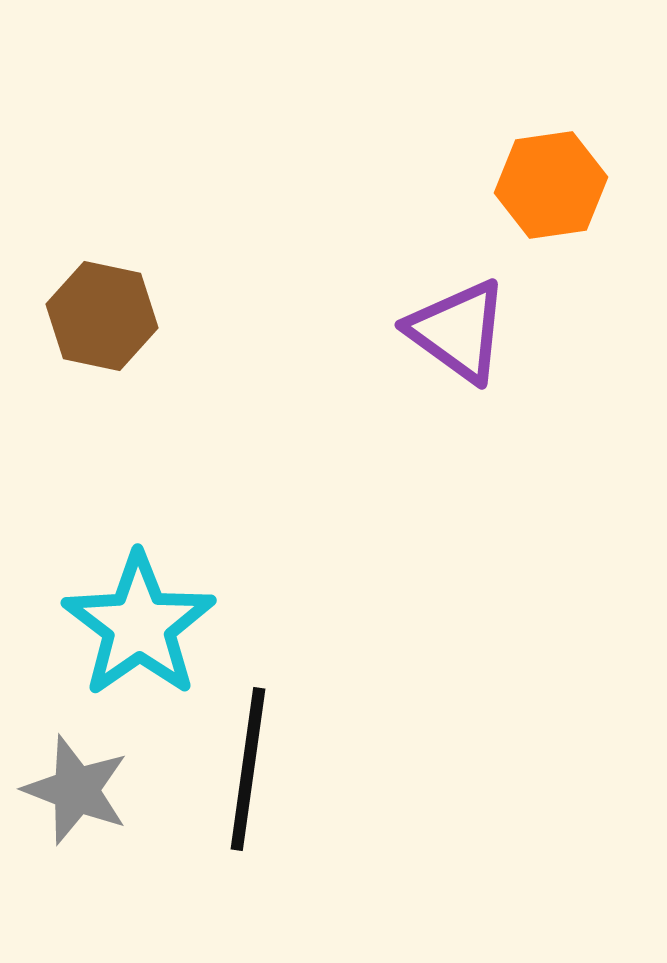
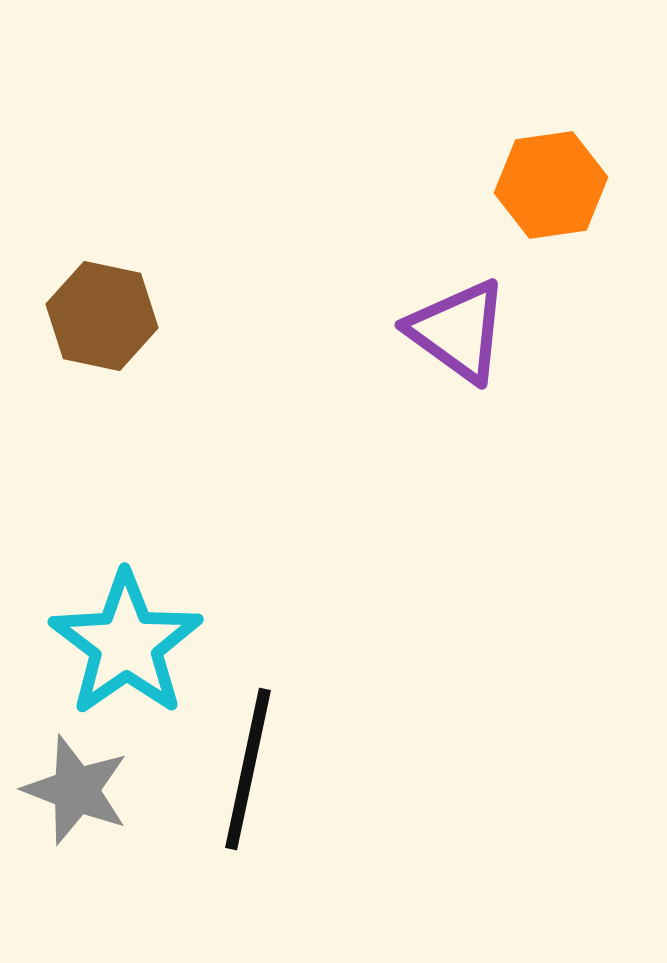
cyan star: moved 13 px left, 19 px down
black line: rotated 4 degrees clockwise
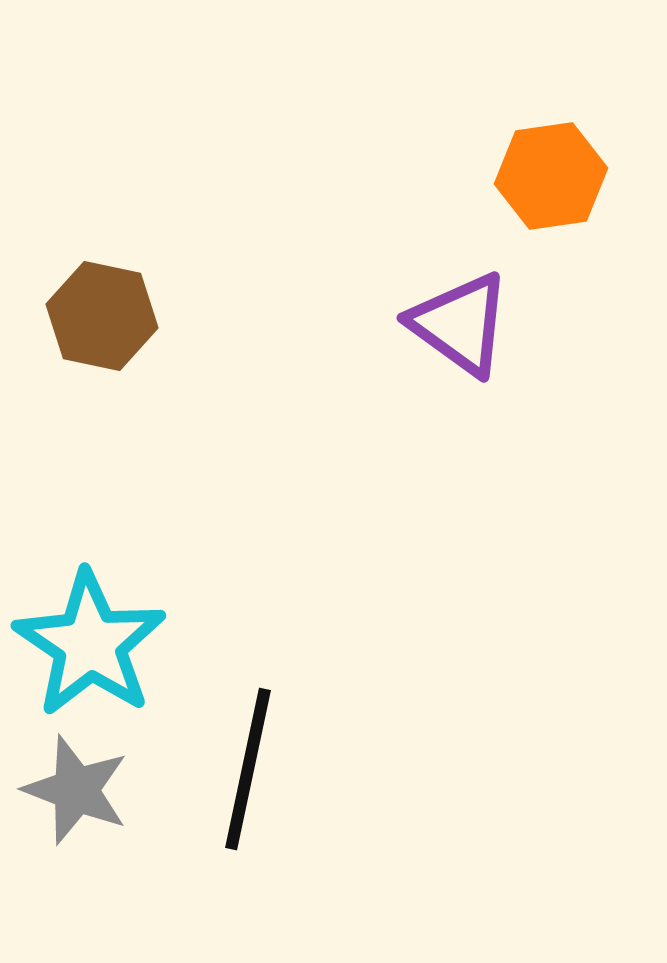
orange hexagon: moved 9 px up
purple triangle: moved 2 px right, 7 px up
cyan star: moved 36 px left; rotated 3 degrees counterclockwise
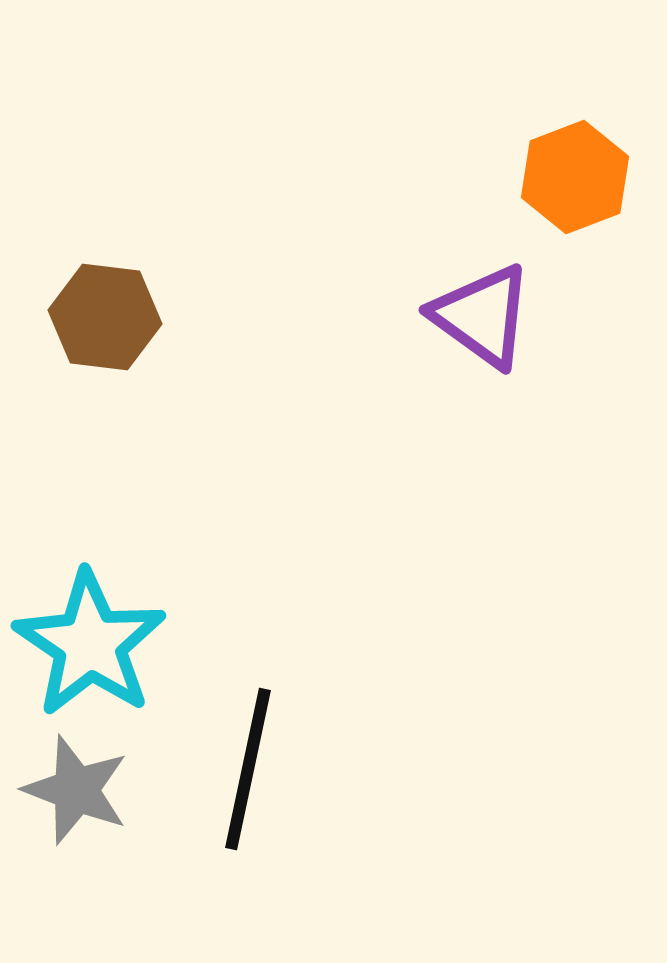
orange hexagon: moved 24 px right, 1 px down; rotated 13 degrees counterclockwise
brown hexagon: moved 3 px right, 1 px down; rotated 5 degrees counterclockwise
purple triangle: moved 22 px right, 8 px up
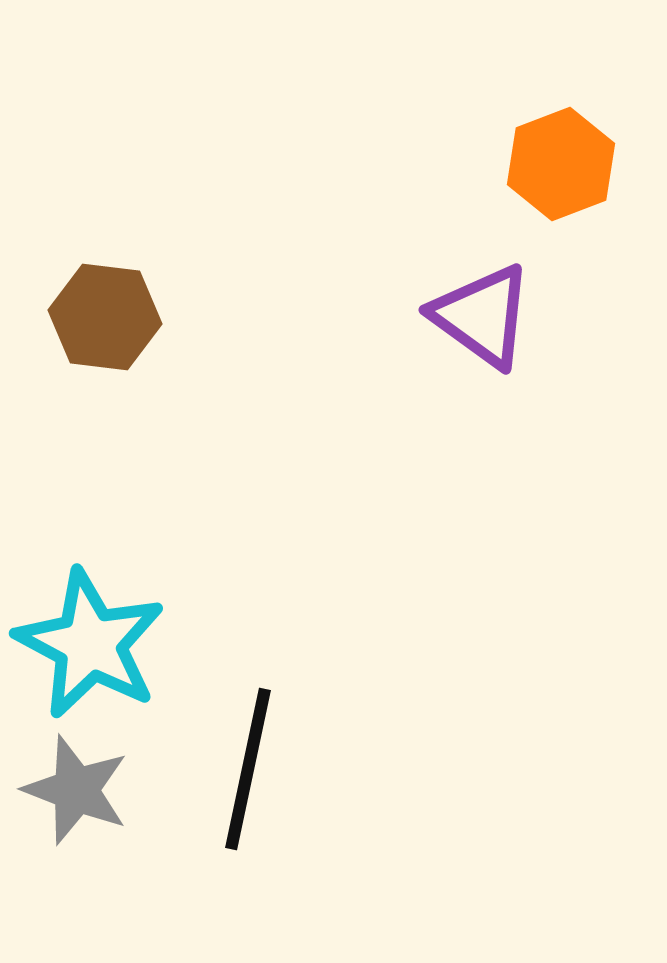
orange hexagon: moved 14 px left, 13 px up
cyan star: rotated 6 degrees counterclockwise
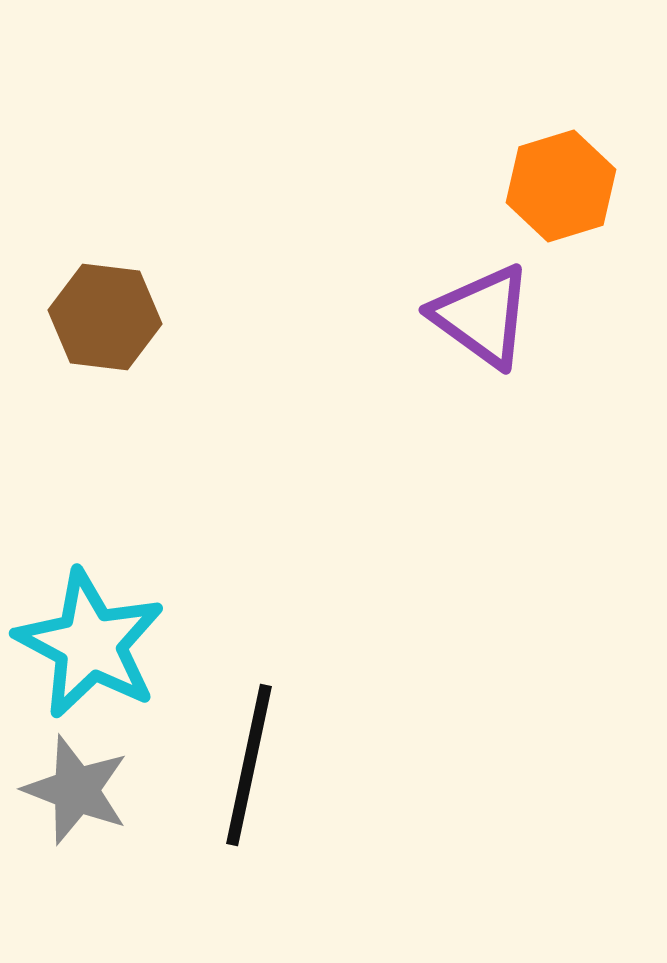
orange hexagon: moved 22 px down; rotated 4 degrees clockwise
black line: moved 1 px right, 4 px up
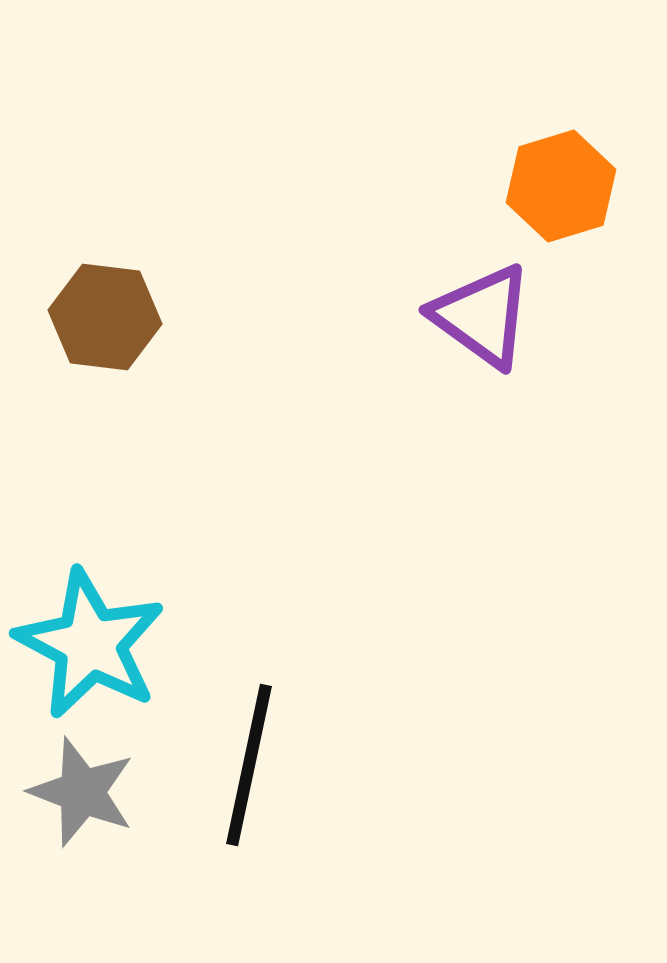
gray star: moved 6 px right, 2 px down
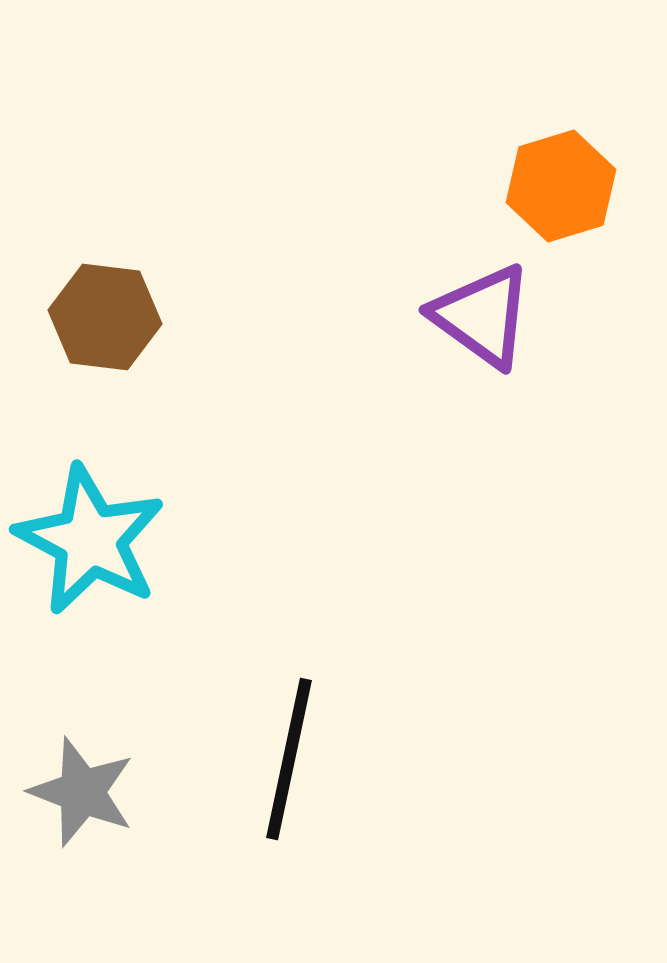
cyan star: moved 104 px up
black line: moved 40 px right, 6 px up
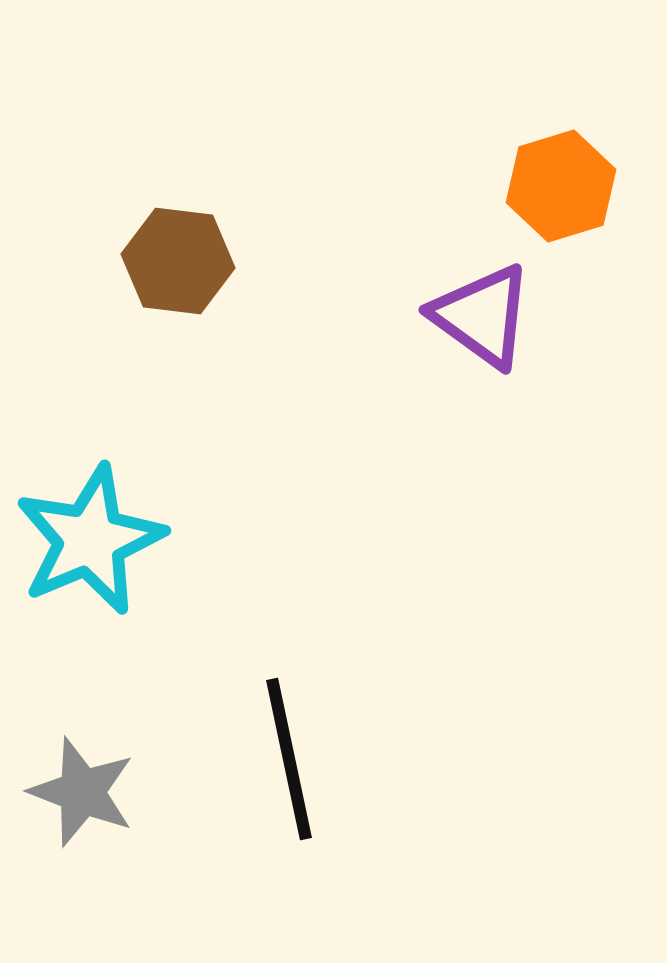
brown hexagon: moved 73 px right, 56 px up
cyan star: rotated 21 degrees clockwise
black line: rotated 24 degrees counterclockwise
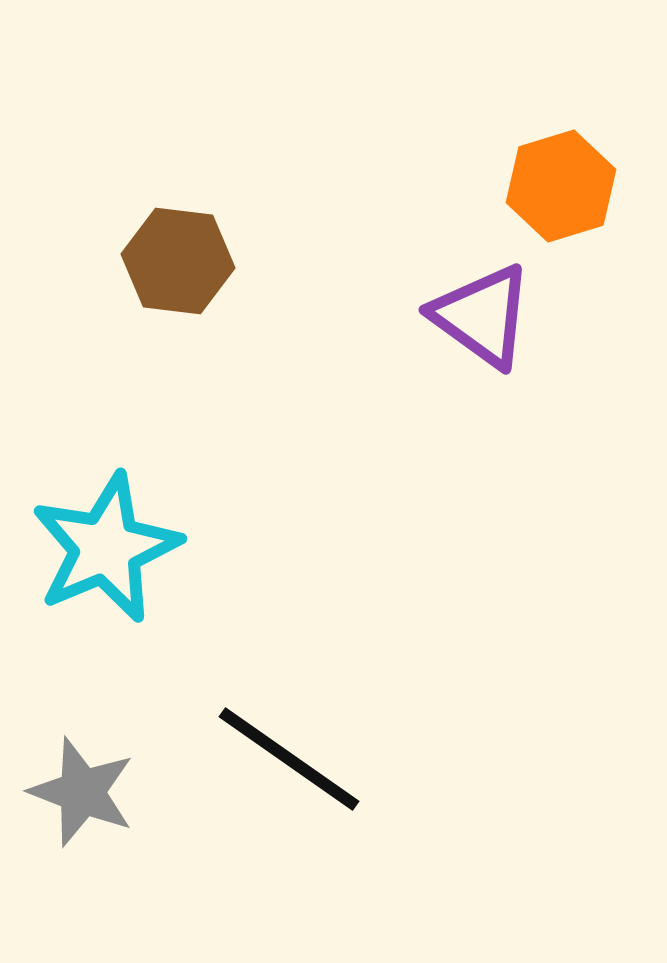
cyan star: moved 16 px right, 8 px down
black line: rotated 43 degrees counterclockwise
